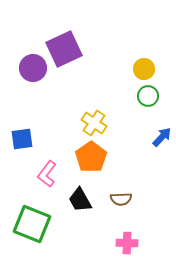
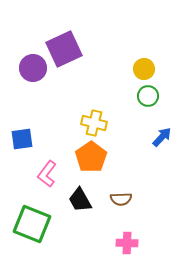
yellow cross: rotated 20 degrees counterclockwise
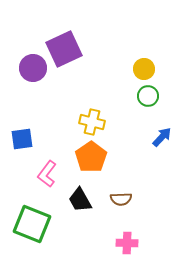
yellow cross: moved 2 px left, 1 px up
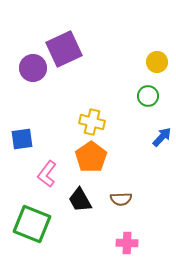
yellow circle: moved 13 px right, 7 px up
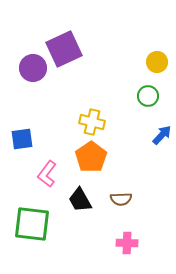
blue arrow: moved 2 px up
green square: rotated 15 degrees counterclockwise
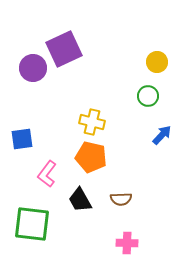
orange pentagon: rotated 24 degrees counterclockwise
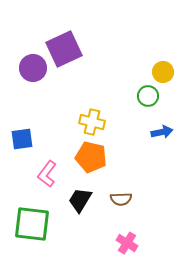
yellow circle: moved 6 px right, 10 px down
blue arrow: moved 3 px up; rotated 35 degrees clockwise
black trapezoid: rotated 60 degrees clockwise
pink cross: rotated 30 degrees clockwise
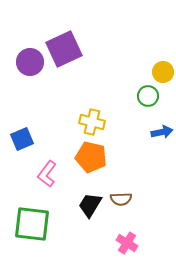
purple circle: moved 3 px left, 6 px up
blue square: rotated 15 degrees counterclockwise
black trapezoid: moved 10 px right, 5 px down
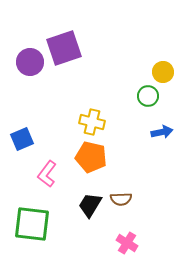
purple square: moved 1 px up; rotated 6 degrees clockwise
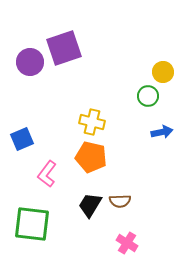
brown semicircle: moved 1 px left, 2 px down
